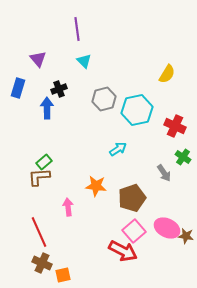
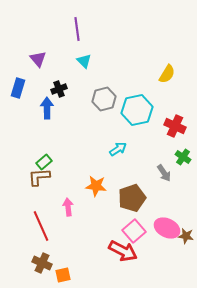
red line: moved 2 px right, 6 px up
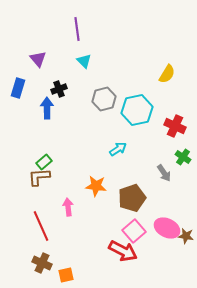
orange square: moved 3 px right
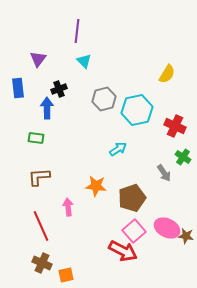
purple line: moved 2 px down; rotated 15 degrees clockwise
purple triangle: rotated 18 degrees clockwise
blue rectangle: rotated 24 degrees counterclockwise
green rectangle: moved 8 px left, 24 px up; rotated 49 degrees clockwise
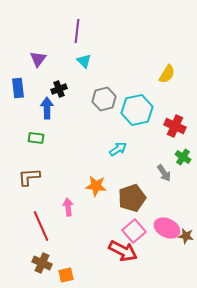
brown L-shape: moved 10 px left
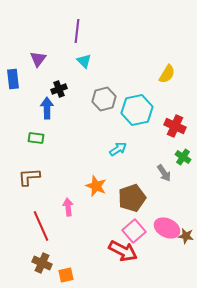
blue rectangle: moved 5 px left, 9 px up
orange star: rotated 15 degrees clockwise
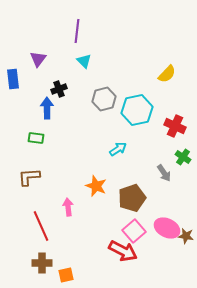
yellow semicircle: rotated 12 degrees clockwise
brown cross: rotated 24 degrees counterclockwise
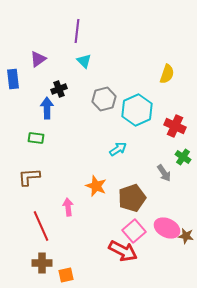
purple triangle: rotated 18 degrees clockwise
yellow semicircle: rotated 24 degrees counterclockwise
cyan hexagon: rotated 12 degrees counterclockwise
